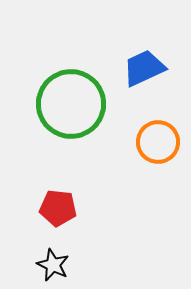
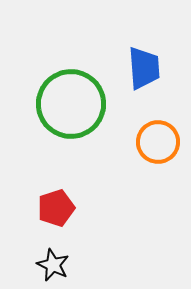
blue trapezoid: rotated 111 degrees clockwise
red pentagon: moved 2 px left; rotated 24 degrees counterclockwise
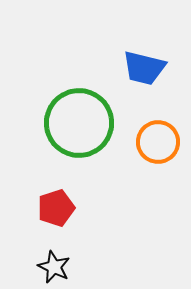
blue trapezoid: rotated 108 degrees clockwise
green circle: moved 8 px right, 19 px down
black star: moved 1 px right, 2 px down
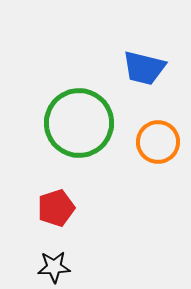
black star: rotated 28 degrees counterclockwise
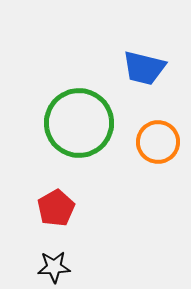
red pentagon: rotated 12 degrees counterclockwise
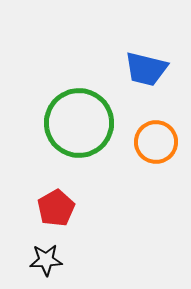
blue trapezoid: moved 2 px right, 1 px down
orange circle: moved 2 px left
black star: moved 8 px left, 7 px up
